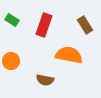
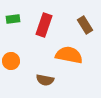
green rectangle: moved 1 px right, 1 px up; rotated 40 degrees counterclockwise
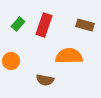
green rectangle: moved 5 px right, 5 px down; rotated 40 degrees counterclockwise
brown rectangle: rotated 42 degrees counterclockwise
orange semicircle: moved 1 px down; rotated 12 degrees counterclockwise
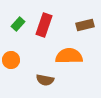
brown rectangle: rotated 30 degrees counterclockwise
orange circle: moved 1 px up
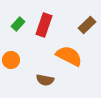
brown rectangle: moved 2 px right; rotated 30 degrees counterclockwise
orange semicircle: rotated 28 degrees clockwise
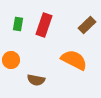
green rectangle: rotated 32 degrees counterclockwise
orange semicircle: moved 5 px right, 4 px down
brown semicircle: moved 9 px left
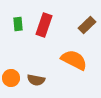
green rectangle: rotated 16 degrees counterclockwise
orange circle: moved 18 px down
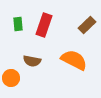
brown semicircle: moved 4 px left, 19 px up
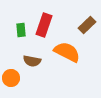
green rectangle: moved 3 px right, 6 px down
orange semicircle: moved 7 px left, 8 px up
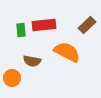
red rectangle: rotated 65 degrees clockwise
orange circle: moved 1 px right
